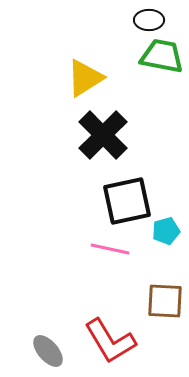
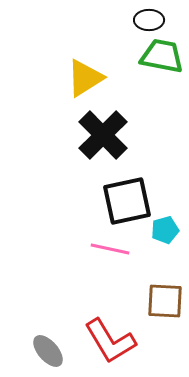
cyan pentagon: moved 1 px left, 1 px up
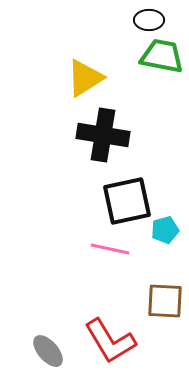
black cross: rotated 36 degrees counterclockwise
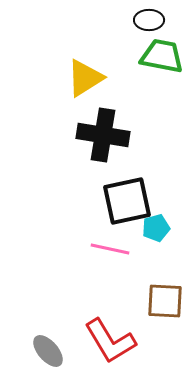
cyan pentagon: moved 9 px left, 2 px up
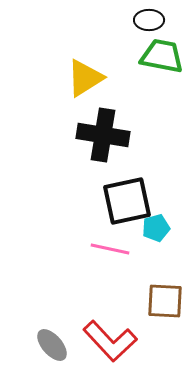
red L-shape: rotated 12 degrees counterclockwise
gray ellipse: moved 4 px right, 6 px up
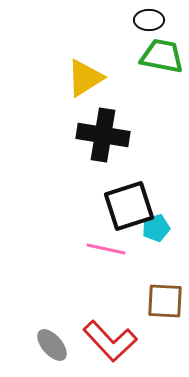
black square: moved 2 px right, 5 px down; rotated 6 degrees counterclockwise
pink line: moved 4 px left
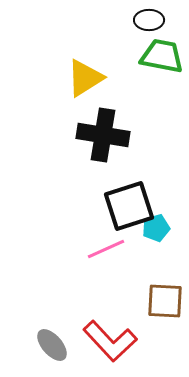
pink line: rotated 36 degrees counterclockwise
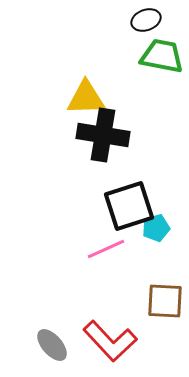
black ellipse: moved 3 px left; rotated 20 degrees counterclockwise
yellow triangle: moved 1 px right, 20 px down; rotated 30 degrees clockwise
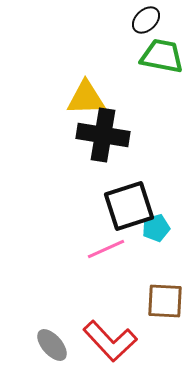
black ellipse: rotated 24 degrees counterclockwise
